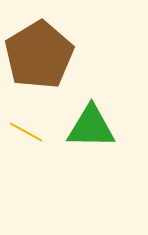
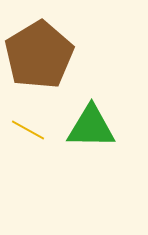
yellow line: moved 2 px right, 2 px up
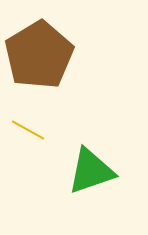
green triangle: moved 44 px down; rotated 20 degrees counterclockwise
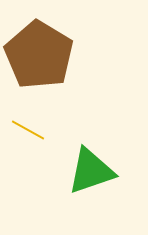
brown pentagon: rotated 10 degrees counterclockwise
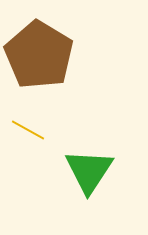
green triangle: moved 2 px left; rotated 38 degrees counterclockwise
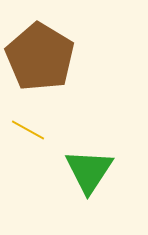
brown pentagon: moved 1 px right, 2 px down
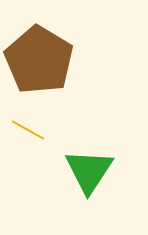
brown pentagon: moved 1 px left, 3 px down
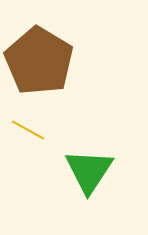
brown pentagon: moved 1 px down
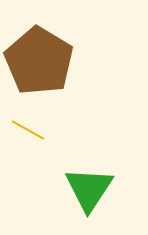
green triangle: moved 18 px down
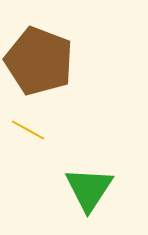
brown pentagon: rotated 10 degrees counterclockwise
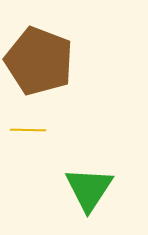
yellow line: rotated 28 degrees counterclockwise
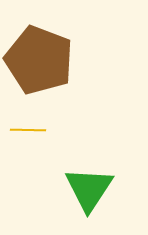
brown pentagon: moved 1 px up
